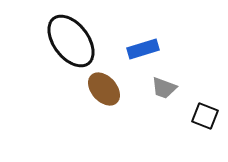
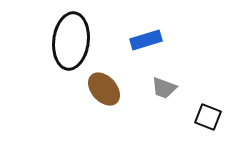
black ellipse: rotated 44 degrees clockwise
blue rectangle: moved 3 px right, 9 px up
black square: moved 3 px right, 1 px down
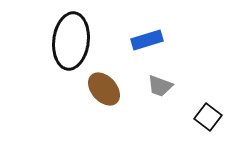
blue rectangle: moved 1 px right
gray trapezoid: moved 4 px left, 2 px up
black square: rotated 16 degrees clockwise
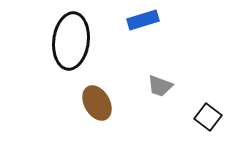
blue rectangle: moved 4 px left, 20 px up
brown ellipse: moved 7 px left, 14 px down; rotated 12 degrees clockwise
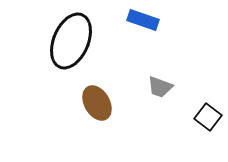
blue rectangle: rotated 36 degrees clockwise
black ellipse: rotated 16 degrees clockwise
gray trapezoid: moved 1 px down
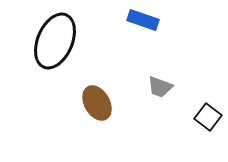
black ellipse: moved 16 px left
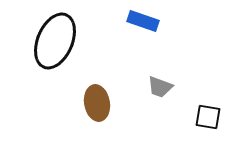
blue rectangle: moved 1 px down
brown ellipse: rotated 20 degrees clockwise
black square: rotated 28 degrees counterclockwise
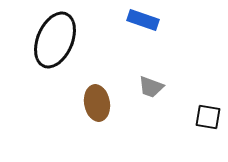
blue rectangle: moved 1 px up
black ellipse: moved 1 px up
gray trapezoid: moved 9 px left
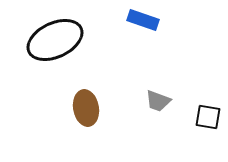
black ellipse: rotated 42 degrees clockwise
gray trapezoid: moved 7 px right, 14 px down
brown ellipse: moved 11 px left, 5 px down
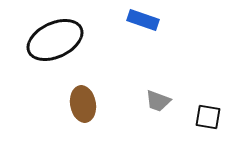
brown ellipse: moved 3 px left, 4 px up
